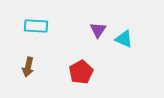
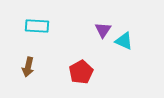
cyan rectangle: moved 1 px right
purple triangle: moved 5 px right
cyan triangle: moved 2 px down
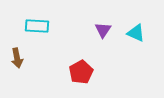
cyan triangle: moved 12 px right, 8 px up
brown arrow: moved 11 px left, 9 px up; rotated 24 degrees counterclockwise
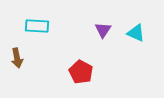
red pentagon: rotated 15 degrees counterclockwise
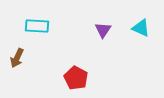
cyan triangle: moved 5 px right, 5 px up
brown arrow: rotated 36 degrees clockwise
red pentagon: moved 5 px left, 6 px down
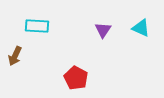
brown arrow: moved 2 px left, 2 px up
